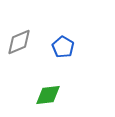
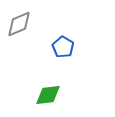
gray diamond: moved 18 px up
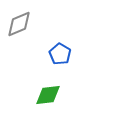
blue pentagon: moved 3 px left, 7 px down
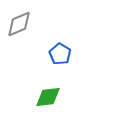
green diamond: moved 2 px down
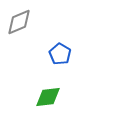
gray diamond: moved 2 px up
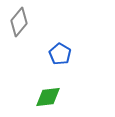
gray diamond: rotated 28 degrees counterclockwise
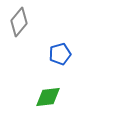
blue pentagon: rotated 25 degrees clockwise
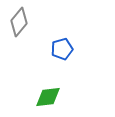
blue pentagon: moved 2 px right, 5 px up
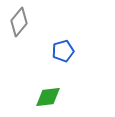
blue pentagon: moved 1 px right, 2 px down
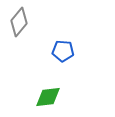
blue pentagon: rotated 20 degrees clockwise
